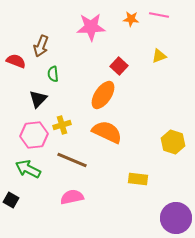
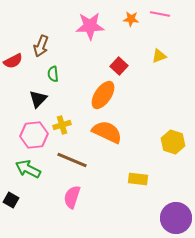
pink line: moved 1 px right, 1 px up
pink star: moved 1 px left, 1 px up
red semicircle: moved 3 px left; rotated 132 degrees clockwise
pink semicircle: rotated 60 degrees counterclockwise
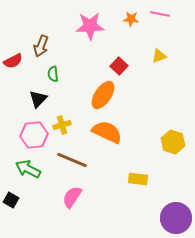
pink semicircle: rotated 15 degrees clockwise
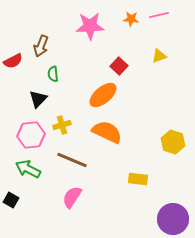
pink line: moved 1 px left, 1 px down; rotated 24 degrees counterclockwise
orange ellipse: rotated 16 degrees clockwise
pink hexagon: moved 3 px left
purple circle: moved 3 px left, 1 px down
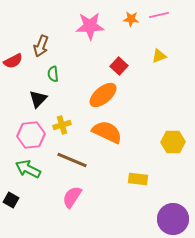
yellow hexagon: rotated 20 degrees counterclockwise
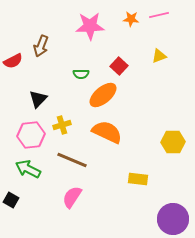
green semicircle: moved 28 px right; rotated 84 degrees counterclockwise
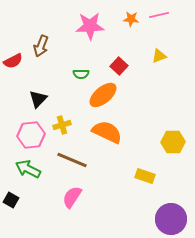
yellow rectangle: moved 7 px right, 3 px up; rotated 12 degrees clockwise
purple circle: moved 2 px left
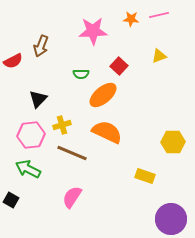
pink star: moved 3 px right, 5 px down
brown line: moved 7 px up
